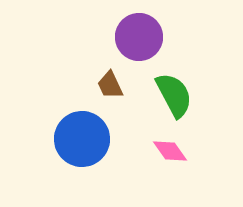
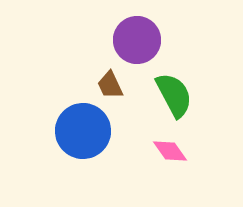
purple circle: moved 2 px left, 3 px down
blue circle: moved 1 px right, 8 px up
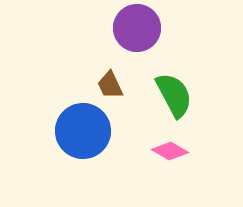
purple circle: moved 12 px up
pink diamond: rotated 24 degrees counterclockwise
